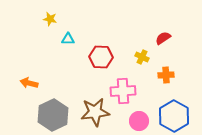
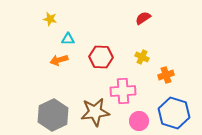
red semicircle: moved 20 px left, 20 px up
orange cross: rotated 14 degrees counterclockwise
orange arrow: moved 30 px right, 23 px up; rotated 30 degrees counterclockwise
blue hexagon: moved 3 px up; rotated 12 degrees counterclockwise
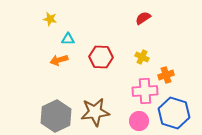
pink cross: moved 22 px right
gray hexagon: moved 3 px right, 1 px down
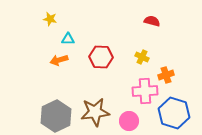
red semicircle: moved 9 px right, 3 px down; rotated 49 degrees clockwise
pink circle: moved 10 px left
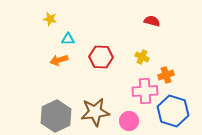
blue hexagon: moved 1 px left, 2 px up
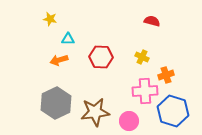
gray hexagon: moved 13 px up
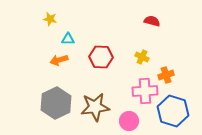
brown star: moved 5 px up
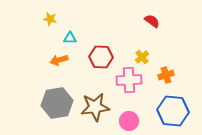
red semicircle: rotated 21 degrees clockwise
cyan triangle: moved 2 px right, 1 px up
yellow cross: rotated 24 degrees clockwise
pink cross: moved 16 px left, 11 px up
gray hexagon: moved 1 px right; rotated 16 degrees clockwise
blue hexagon: rotated 12 degrees counterclockwise
